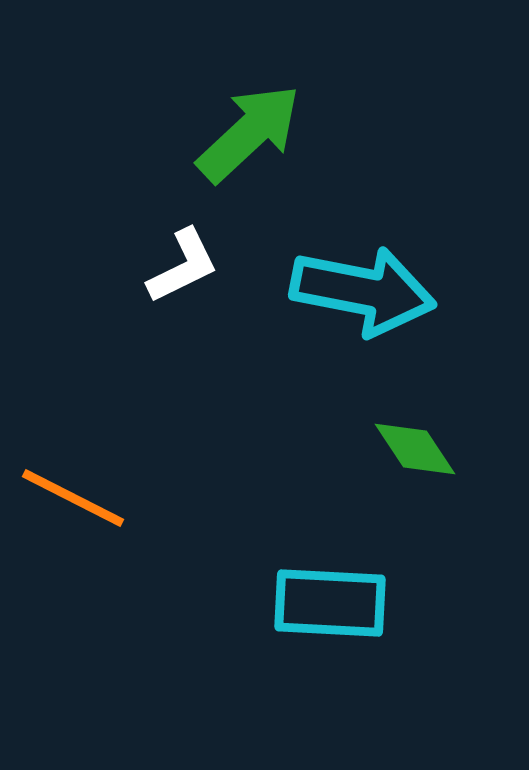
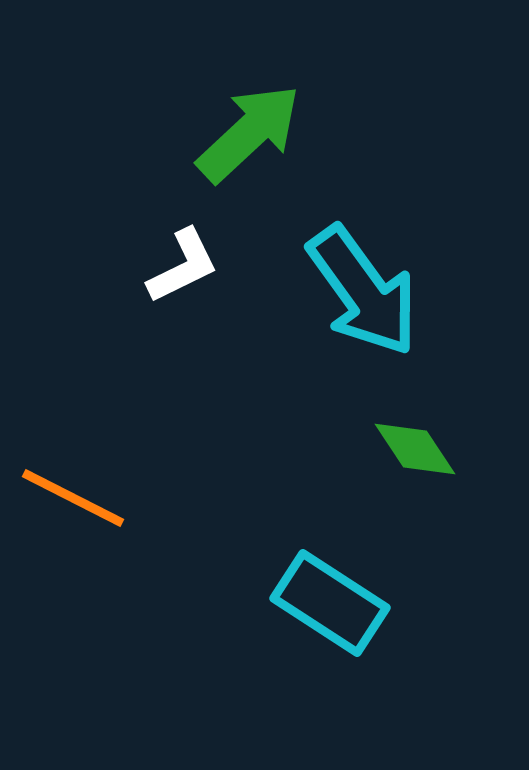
cyan arrow: rotated 43 degrees clockwise
cyan rectangle: rotated 30 degrees clockwise
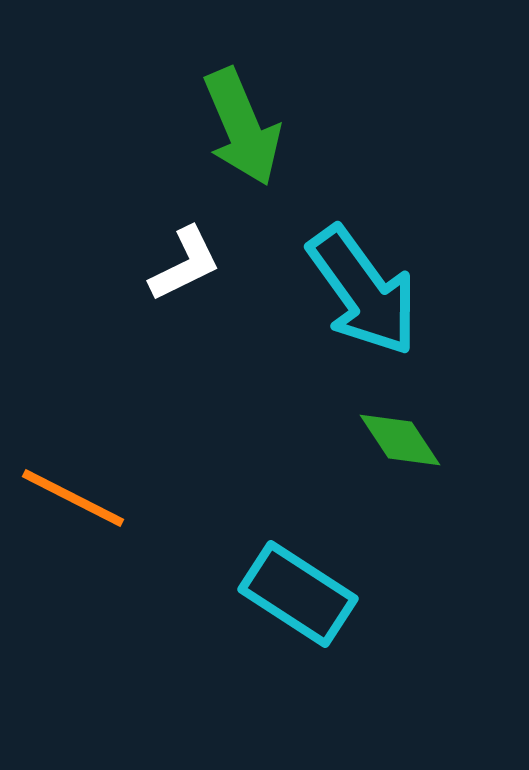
green arrow: moved 7 px left, 6 px up; rotated 110 degrees clockwise
white L-shape: moved 2 px right, 2 px up
green diamond: moved 15 px left, 9 px up
cyan rectangle: moved 32 px left, 9 px up
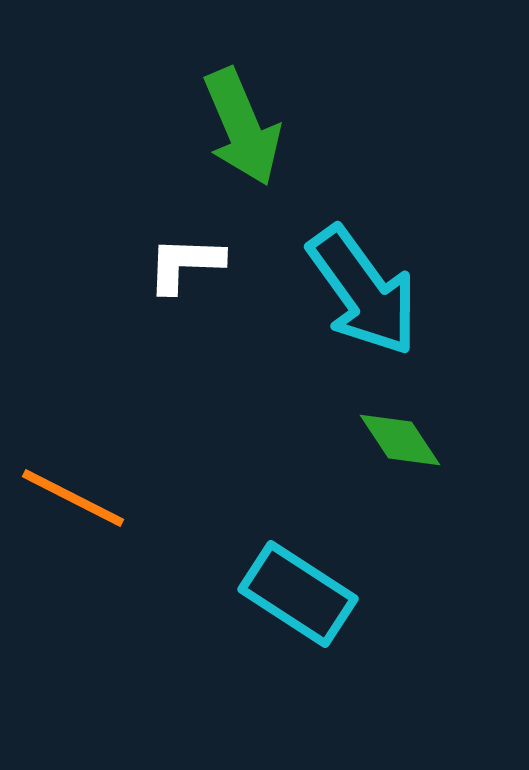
white L-shape: rotated 152 degrees counterclockwise
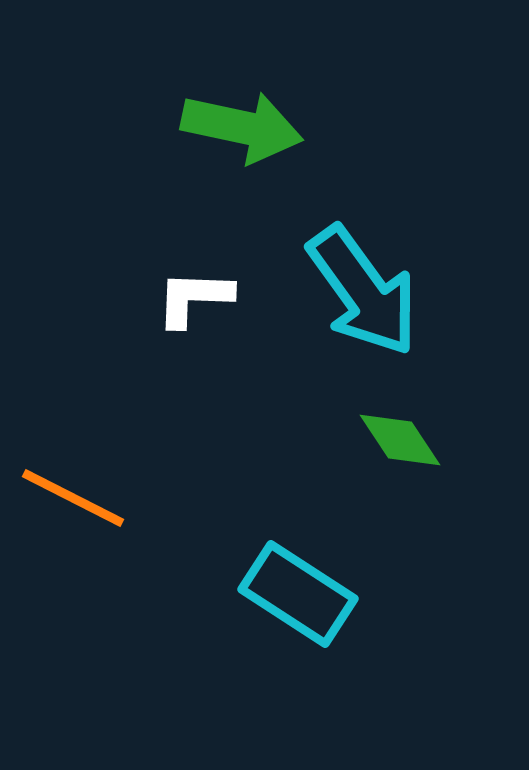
green arrow: rotated 55 degrees counterclockwise
white L-shape: moved 9 px right, 34 px down
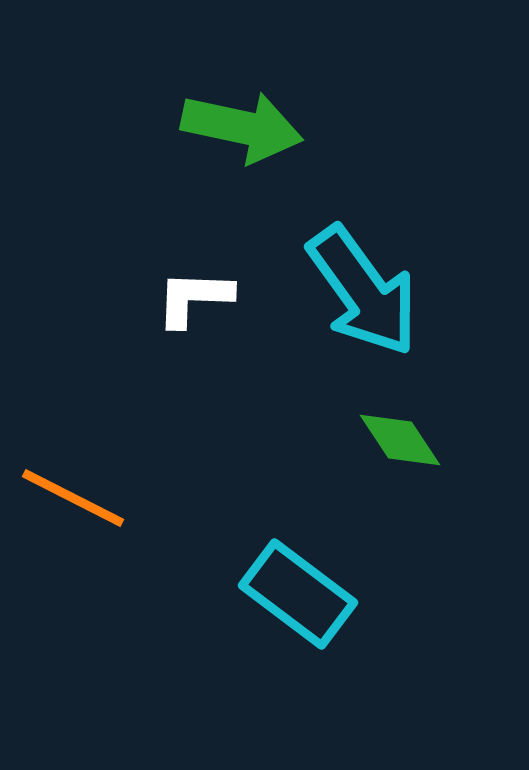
cyan rectangle: rotated 4 degrees clockwise
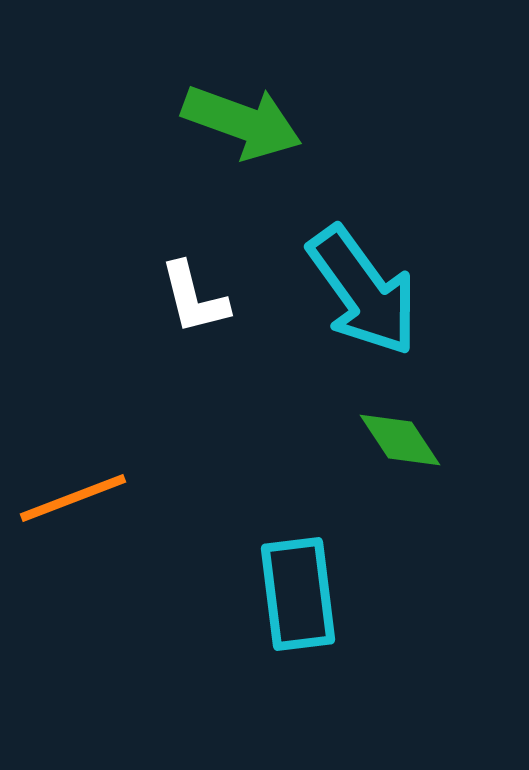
green arrow: moved 5 px up; rotated 8 degrees clockwise
white L-shape: rotated 106 degrees counterclockwise
orange line: rotated 48 degrees counterclockwise
cyan rectangle: rotated 46 degrees clockwise
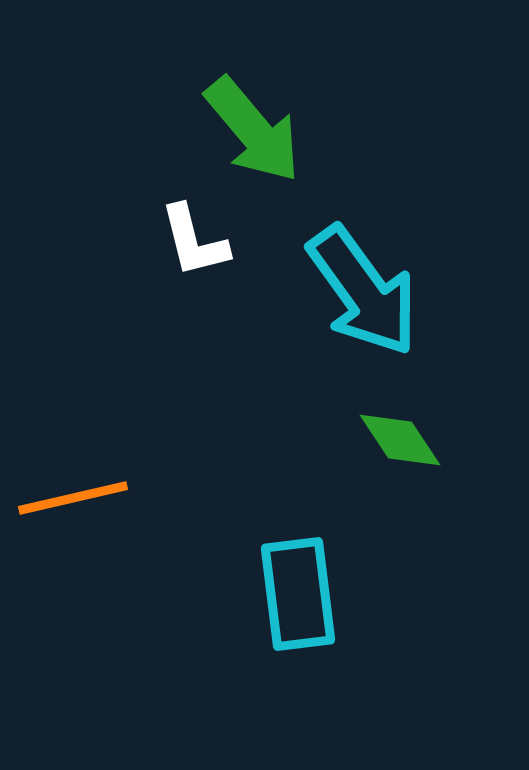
green arrow: moved 11 px right, 8 px down; rotated 30 degrees clockwise
white L-shape: moved 57 px up
orange line: rotated 8 degrees clockwise
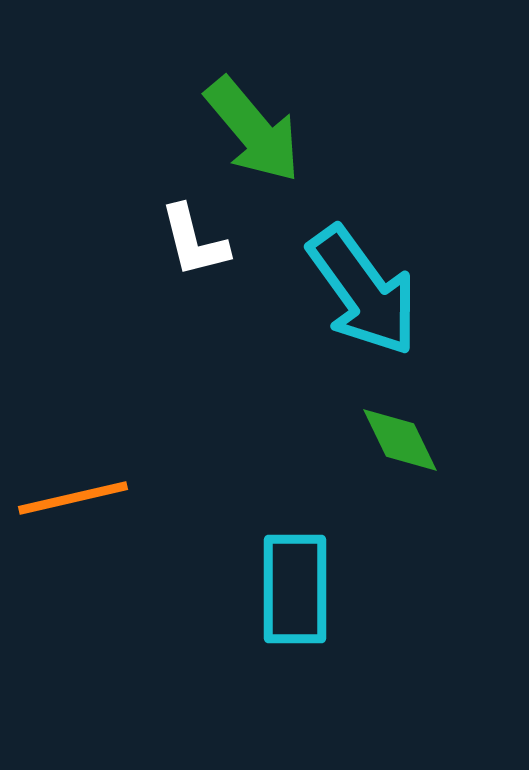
green diamond: rotated 8 degrees clockwise
cyan rectangle: moved 3 px left, 5 px up; rotated 7 degrees clockwise
